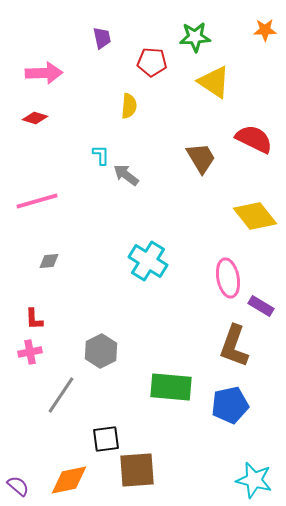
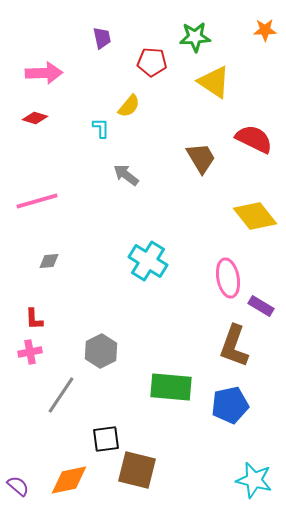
yellow semicircle: rotated 35 degrees clockwise
cyan L-shape: moved 27 px up
brown square: rotated 18 degrees clockwise
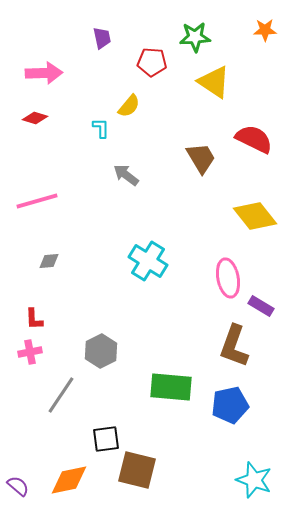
cyan star: rotated 6 degrees clockwise
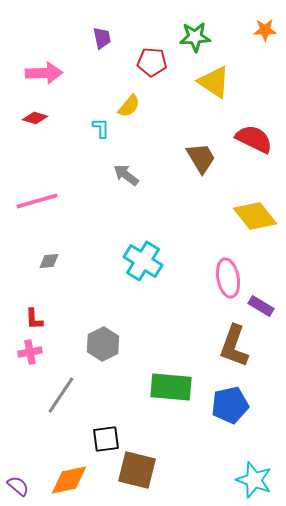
cyan cross: moved 5 px left
gray hexagon: moved 2 px right, 7 px up
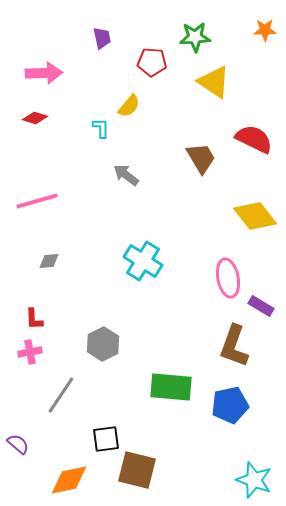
purple semicircle: moved 42 px up
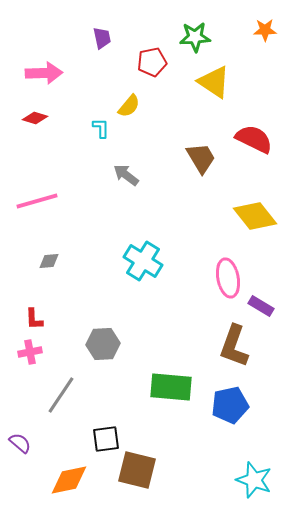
red pentagon: rotated 16 degrees counterclockwise
gray hexagon: rotated 24 degrees clockwise
purple semicircle: moved 2 px right, 1 px up
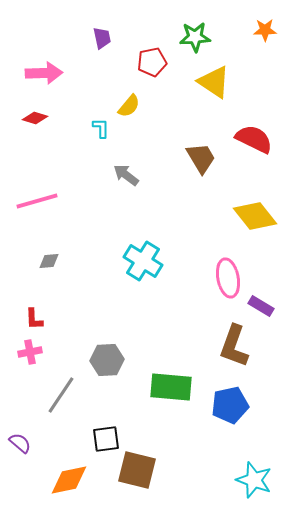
gray hexagon: moved 4 px right, 16 px down
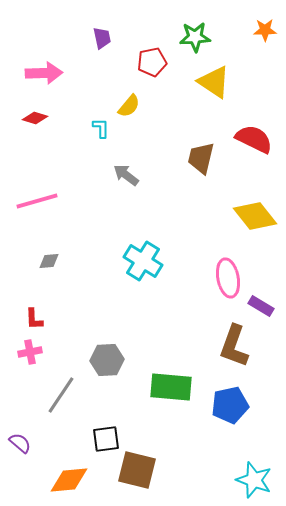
brown trapezoid: rotated 136 degrees counterclockwise
orange diamond: rotated 6 degrees clockwise
